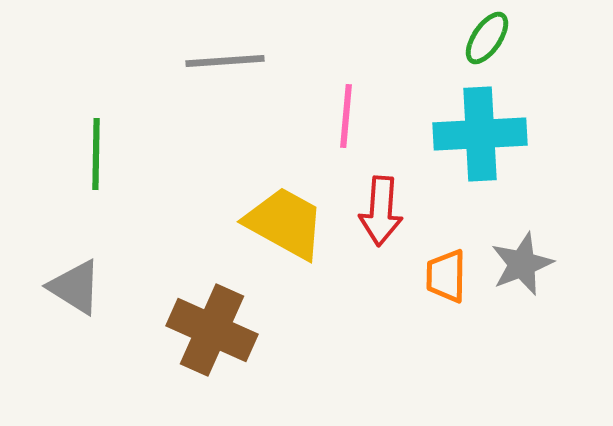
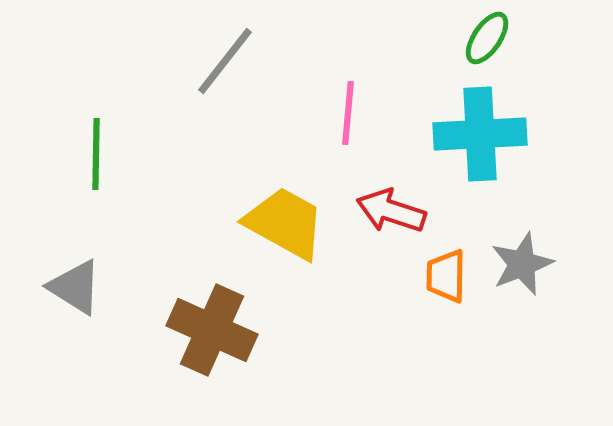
gray line: rotated 48 degrees counterclockwise
pink line: moved 2 px right, 3 px up
red arrow: moved 10 px right; rotated 104 degrees clockwise
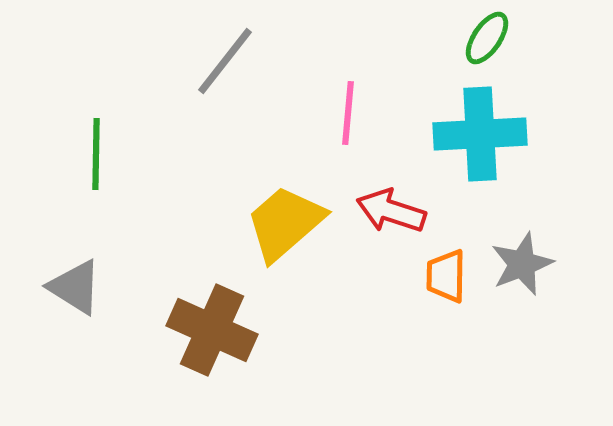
yellow trapezoid: rotated 70 degrees counterclockwise
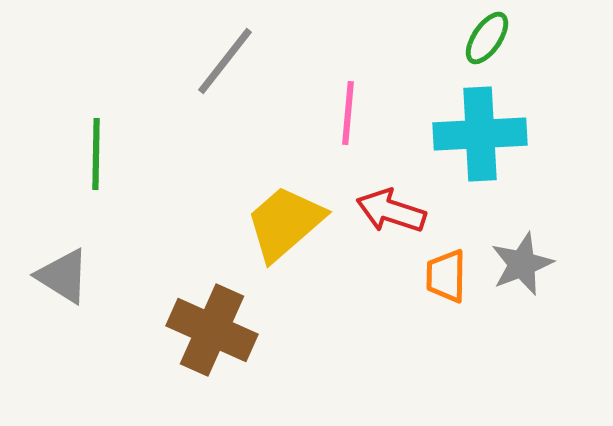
gray triangle: moved 12 px left, 11 px up
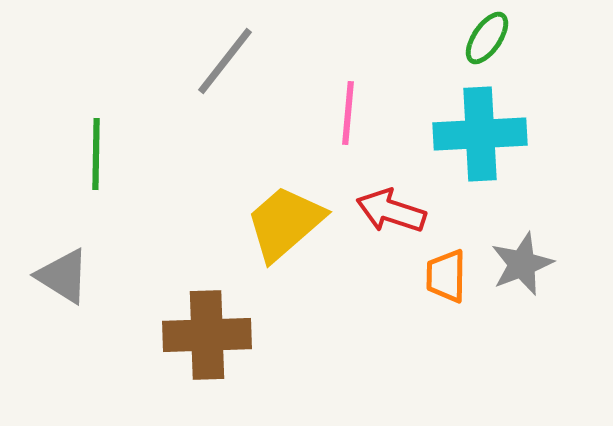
brown cross: moved 5 px left, 5 px down; rotated 26 degrees counterclockwise
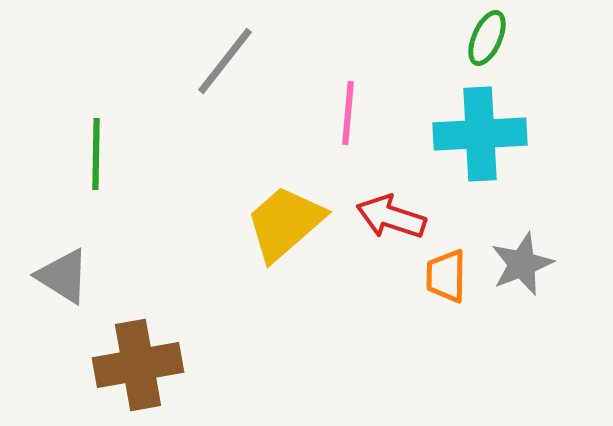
green ellipse: rotated 10 degrees counterclockwise
red arrow: moved 6 px down
brown cross: moved 69 px left, 30 px down; rotated 8 degrees counterclockwise
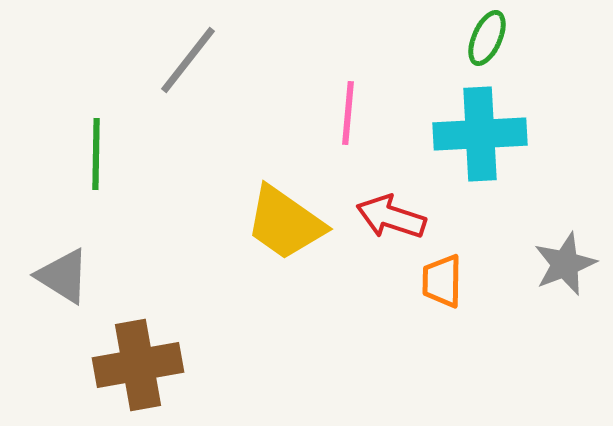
gray line: moved 37 px left, 1 px up
yellow trapezoid: rotated 104 degrees counterclockwise
gray star: moved 43 px right
orange trapezoid: moved 4 px left, 5 px down
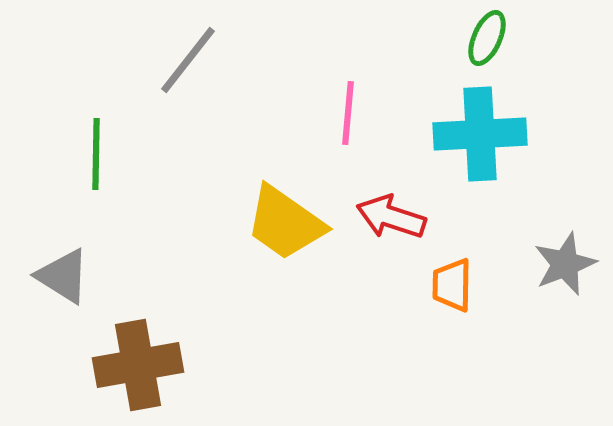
orange trapezoid: moved 10 px right, 4 px down
